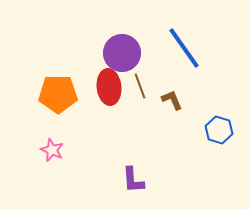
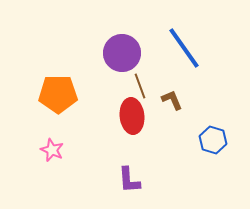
red ellipse: moved 23 px right, 29 px down
blue hexagon: moved 6 px left, 10 px down
purple L-shape: moved 4 px left
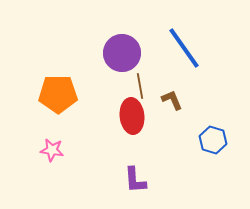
brown line: rotated 10 degrees clockwise
pink star: rotated 15 degrees counterclockwise
purple L-shape: moved 6 px right
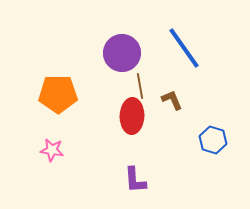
red ellipse: rotated 8 degrees clockwise
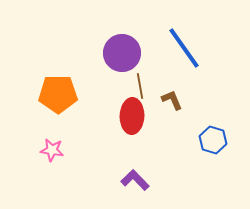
purple L-shape: rotated 140 degrees clockwise
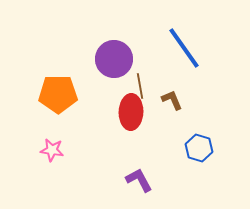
purple circle: moved 8 px left, 6 px down
red ellipse: moved 1 px left, 4 px up
blue hexagon: moved 14 px left, 8 px down
purple L-shape: moved 4 px right; rotated 16 degrees clockwise
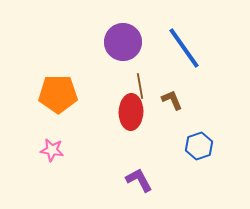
purple circle: moved 9 px right, 17 px up
blue hexagon: moved 2 px up; rotated 24 degrees clockwise
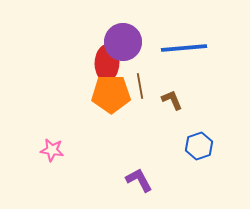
blue line: rotated 60 degrees counterclockwise
orange pentagon: moved 53 px right
red ellipse: moved 24 px left, 49 px up
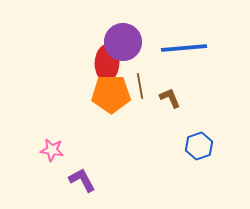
brown L-shape: moved 2 px left, 2 px up
purple L-shape: moved 57 px left
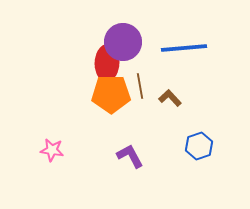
brown L-shape: rotated 20 degrees counterclockwise
purple L-shape: moved 48 px right, 24 px up
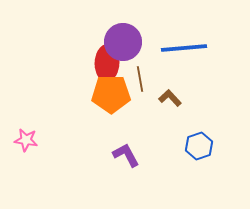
brown line: moved 7 px up
pink star: moved 26 px left, 10 px up
purple L-shape: moved 4 px left, 1 px up
